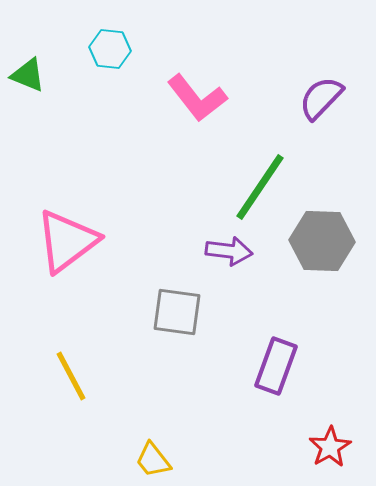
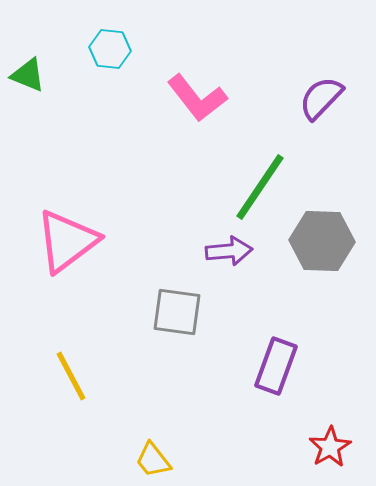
purple arrow: rotated 12 degrees counterclockwise
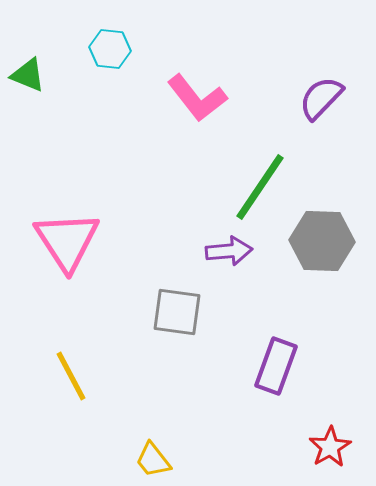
pink triangle: rotated 26 degrees counterclockwise
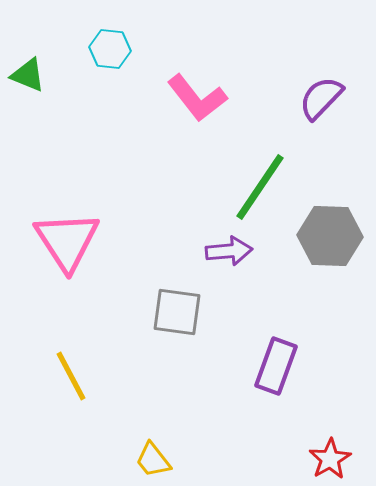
gray hexagon: moved 8 px right, 5 px up
red star: moved 12 px down
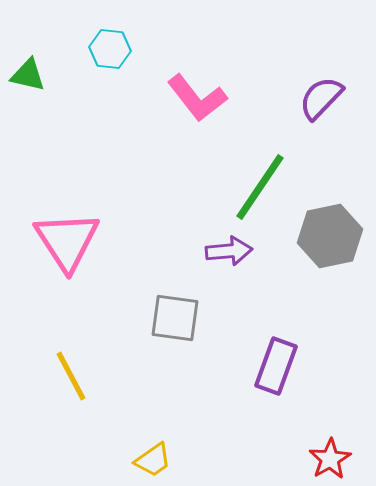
green triangle: rotated 9 degrees counterclockwise
gray hexagon: rotated 14 degrees counterclockwise
gray square: moved 2 px left, 6 px down
yellow trapezoid: rotated 87 degrees counterclockwise
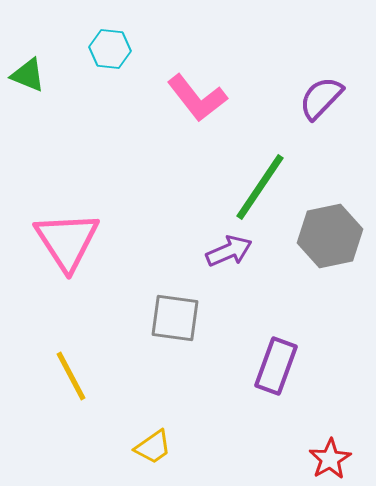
green triangle: rotated 9 degrees clockwise
purple arrow: rotated 18 degrees counterclockwise
yellow trapezoid: moved 13 px up
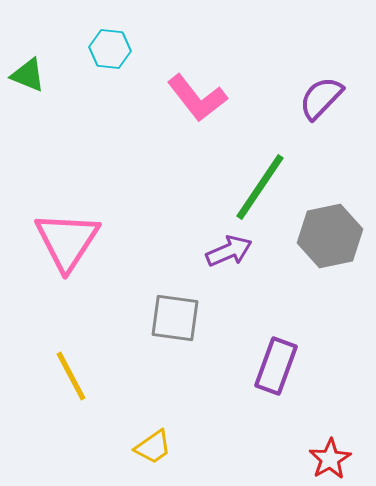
pink triangle: rotated 6 degrees clockwise
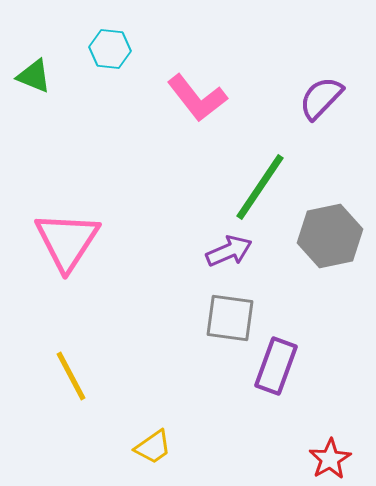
green triangle: moved 6 px right, 1 px down
gray square: moved 55 px right
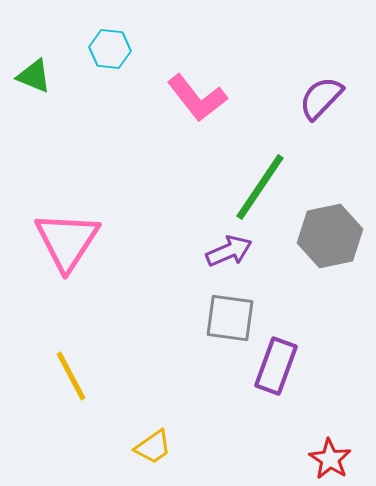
red star: rotated 9 degrees counterclockwise
